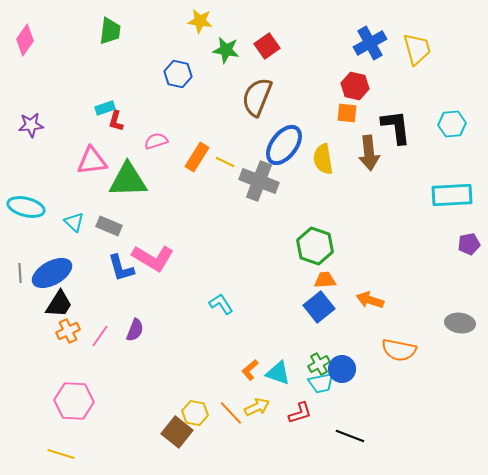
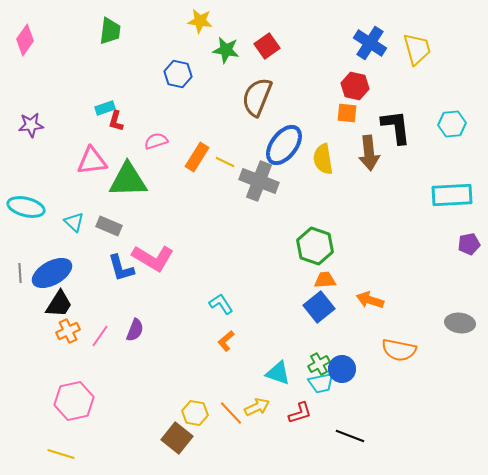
blue cross at (370, 43): rotated 28 degrees counterclockwise
orange L-shape at (250, 370): moved 24 px left, 29 px up
pink hexagon at (74, 401): rotated 15 degrees counterclockwise
brown square at (177, 432): moved 6 px down
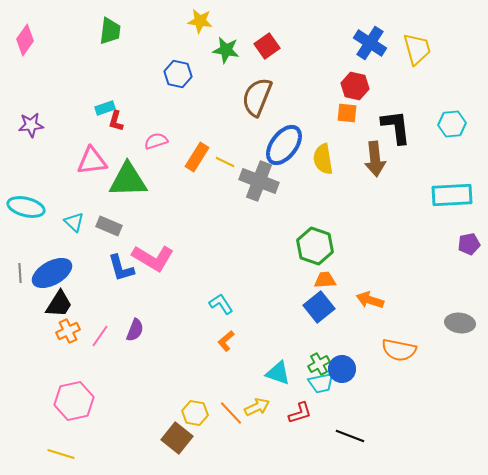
brown arrow at (369, 153): moved 6 px right, 6 px down
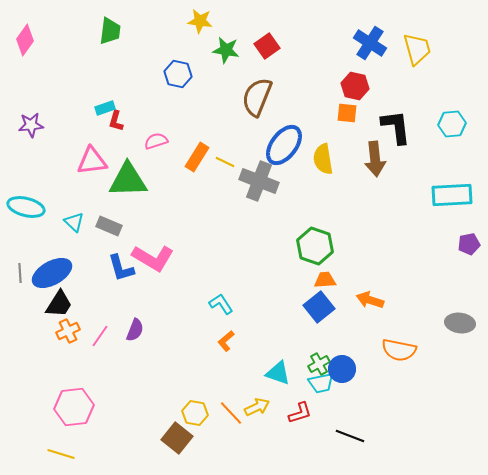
pink hexagon at (74, 401): moved 6 px down; rotated 6 degrees clockwise
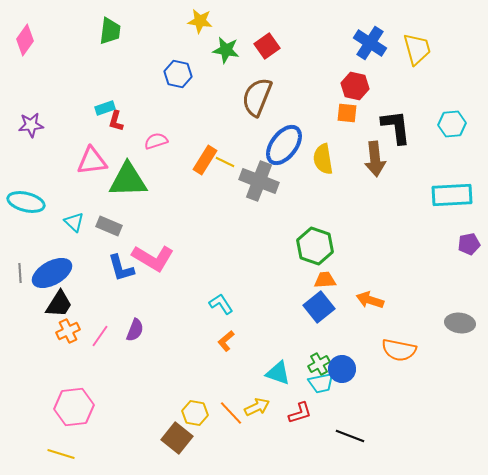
orange rectangle at (197, 157): moved 8 px right, 3 px down
cyan ellipse at (26, 207): moved 5 px up
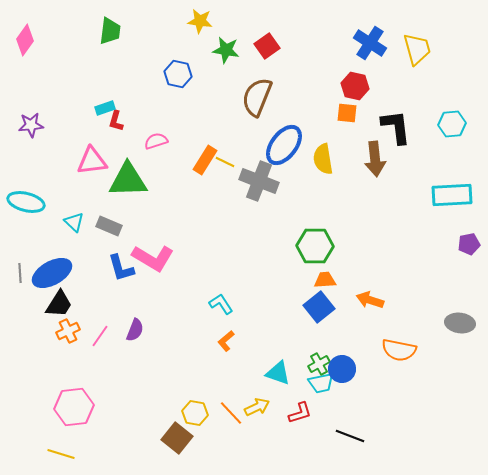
green hexagon at (315, 246): rotated 18 degrees counterclockwise
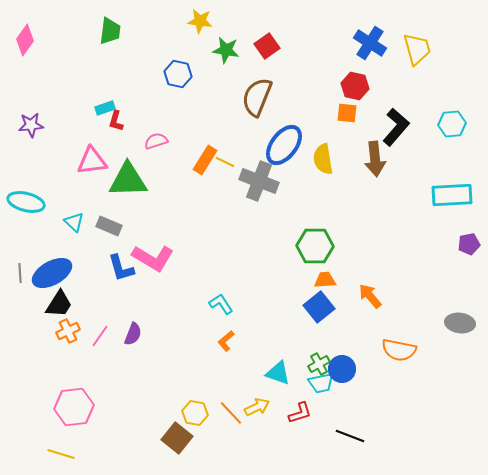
black L-shape at (396, 127): rotated 48 degrees clockwise
orange arrow at (370, 300): moved 4 px up; rotated 32 degrees clockwise
purple semicircle at (135, 330): moved 2 px left, 4 px down
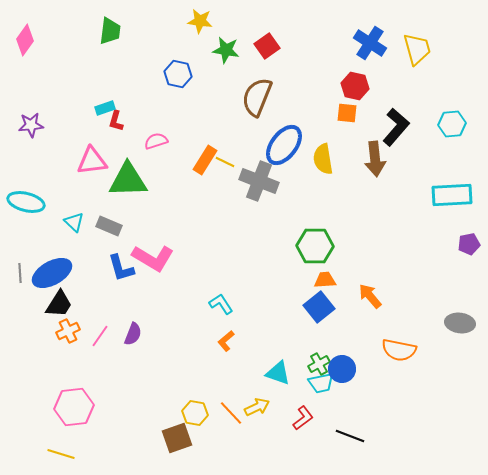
red L-shape at (300, 413): moved 3 px right, 5 px down; rotated 20 degrees counterclockwise
brown square at (177, 438): rotated 32 degrees clockwise
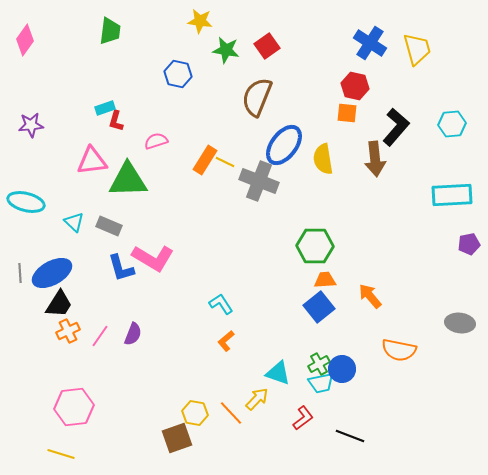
yellow arrow at (257, 407): moved 8 px up; rotated 20 degrees counterclockwise
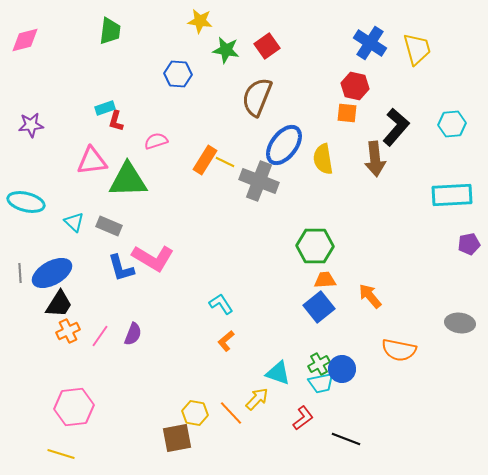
pink diamond at (25, 40): rotated 40 degrees clockwise
blue hexagon at (178, 74): rotated 8 degrees counterclockwise
black line at (350, 436): moved 4 px left, 3 px down
brown square at (177, 438): rotated 8 degrees clockwise
